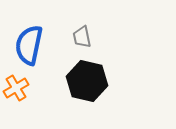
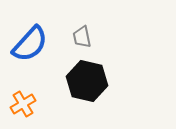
blue semicircle: moved 1 px right, 1 px up; rotated 150 degrees counterclockwise
orange cross: moved 7 px right, 16 px down
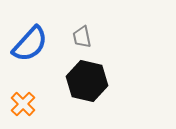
orange cross: rotated 15 degrees counterclockwise
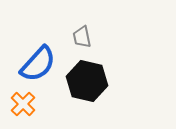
blue semicircle: moved 8 px right, 20 px down
